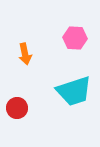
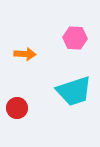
orange arrow: rotated 75 degrees counterclockwise
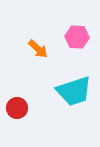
pink hexagon: moved 2 px right, 1 px up
orange arrow: moved 13 px right, 5 px up; rotated 40 degrees clockwise
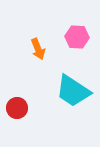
orange arrow: rotated 25 degrees clockwise
cyan trapezoid: moved 1 px left; rotated 51 degrees clockwise
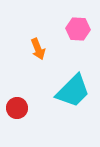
pink hexagon: moved 1 px right, 8 px up
cyan trapezoid: rotated 78 degrees counterclockwise
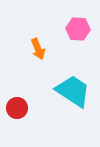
cyan trapezoid: rotated 102 degrees counterclockwise
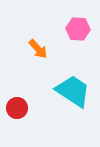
orange arrow: rotated 20 degrees counterclockwise
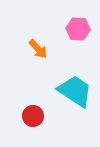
cyan trapezoid: moved 2 px right
red circle: moved 16 px right, 8 px down
